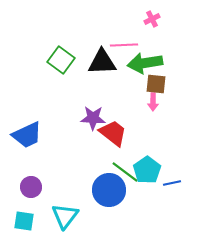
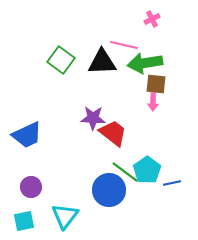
pink line: rotated 16 degrees clockwise
cyan square: rotated 20 degrees counterclockwise
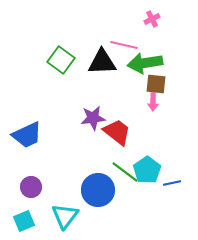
purple star: rotated 10 degrees counterclockwise
red trapezoid: moved 4 px right, 1 px up
blue circle: moved 11 px left
cyan square: rotated 10 degrees counterclockwise
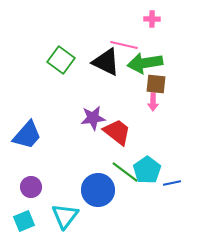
pink cross: rotated 28 degrees clockwise
black triangle: moved 4 px right; rotated 28 degrees clockwise
blue trapezoid: rotated 24 degrees counterclockwise
